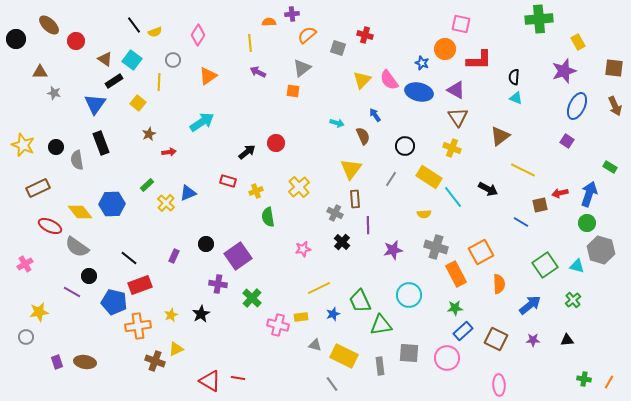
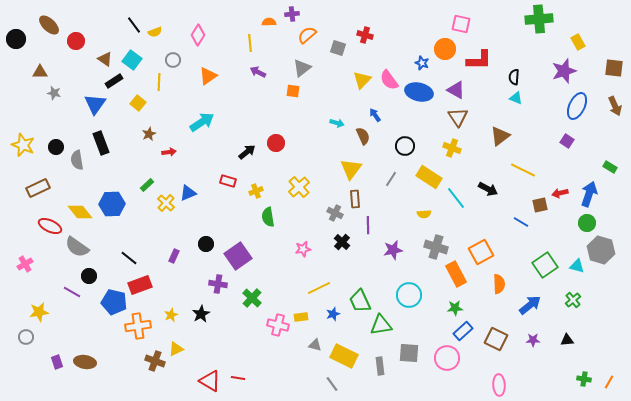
cyan line at (453, 197): moved 3 px right, 1 px down
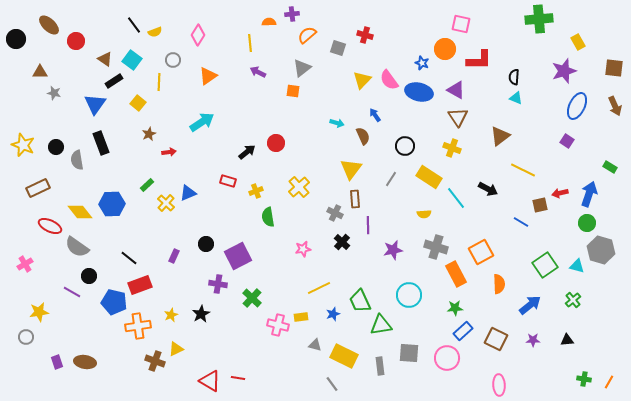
purple square at (238, 256): rotated 8 degrees clockwise
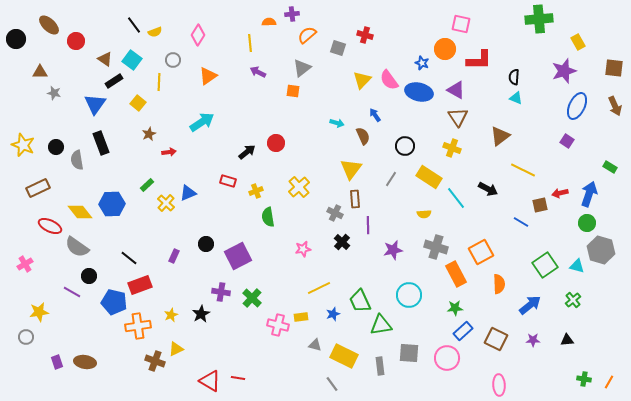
purple cross at (218, 284): moved 3 px right, 8 px down
